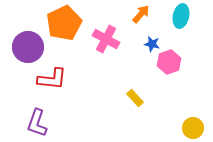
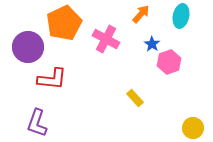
blue star: rotated 21 degrees clockwise
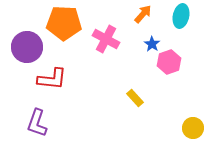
orange arrow: moved 2 px right
orange pentagon: rotated 28 degrees clockwise
purple circle: moved 1 px left
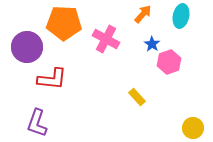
yellow rectangle: moved 2 px right, 1 px up
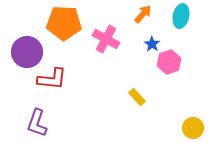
purple circle: moved 5 px down
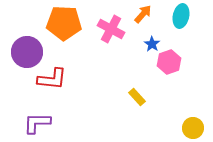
pink cross: moved 5 px right, 10 px up
purple L-shape: rotated 72 degrees clockwise
